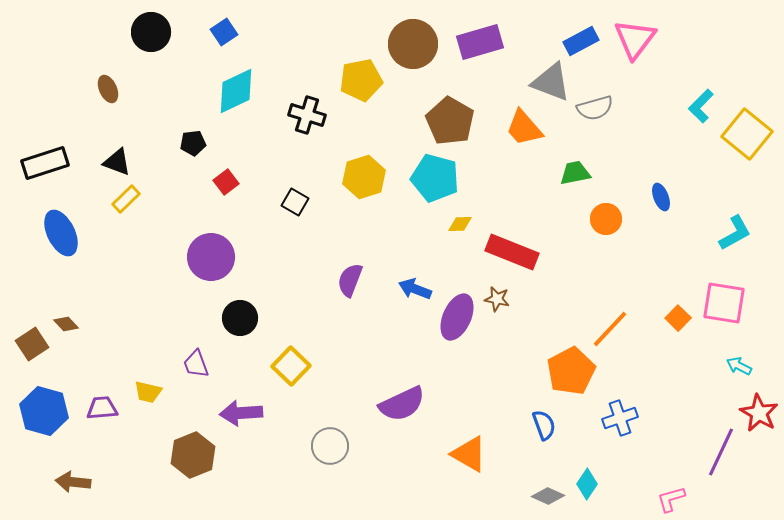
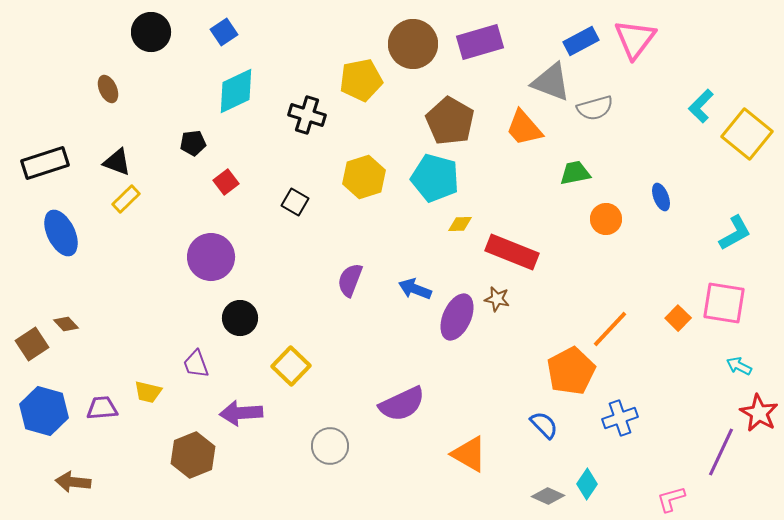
blue semicircle at (544, 425): rotated 24 degrees counterclockwise
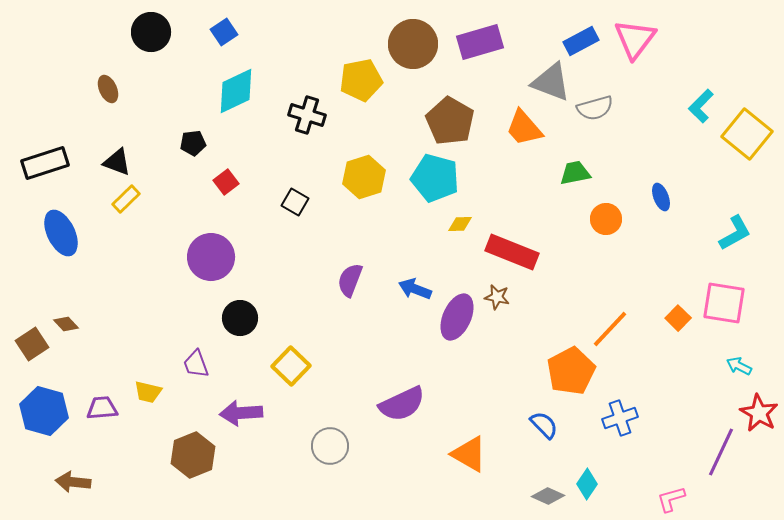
brown star at (497, 299): moved 2 px up
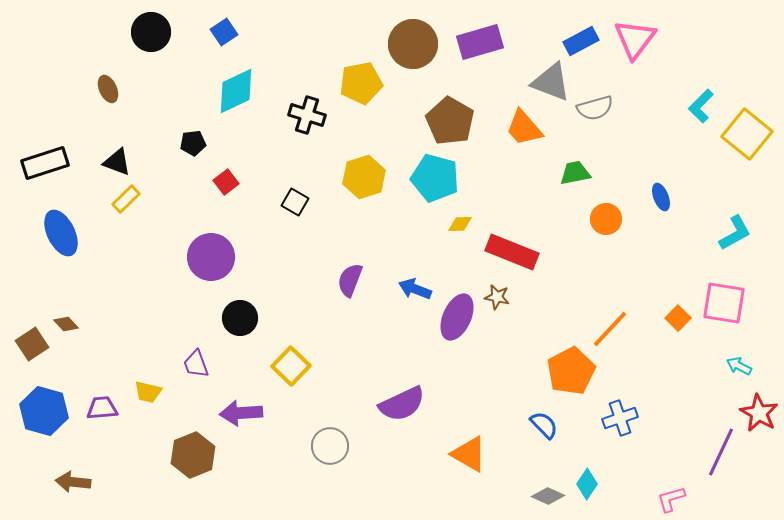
yellow pentagon at (361, 80): moved 3 px down
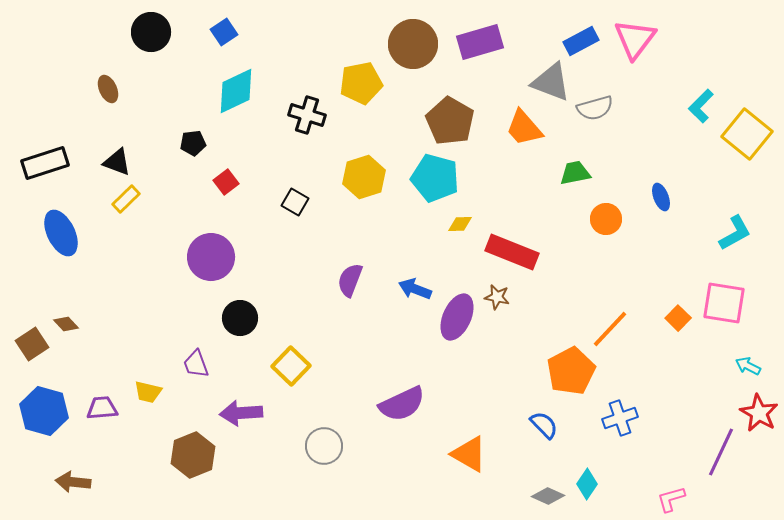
cyan arrow at (739, 366): moved 9 px right
gray circle at (330, 446): moved 6 px left
